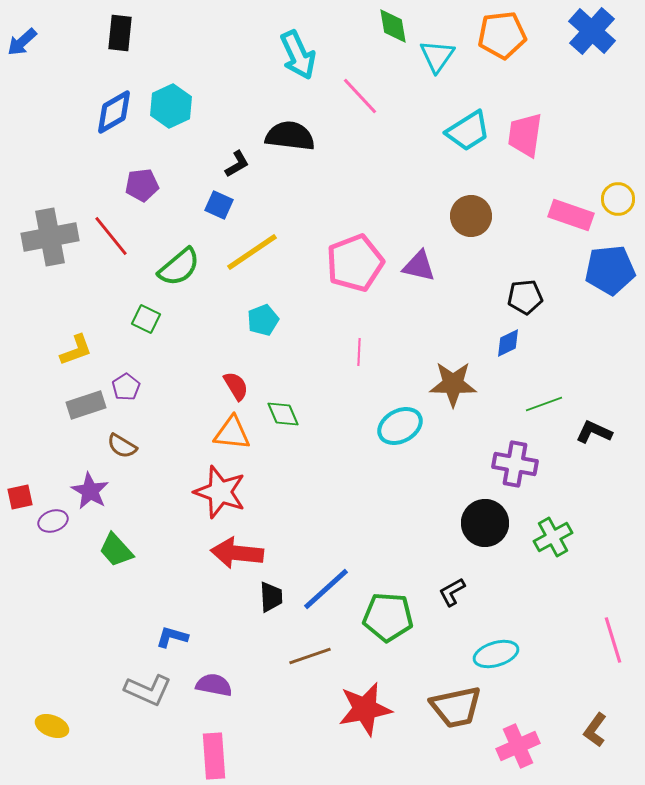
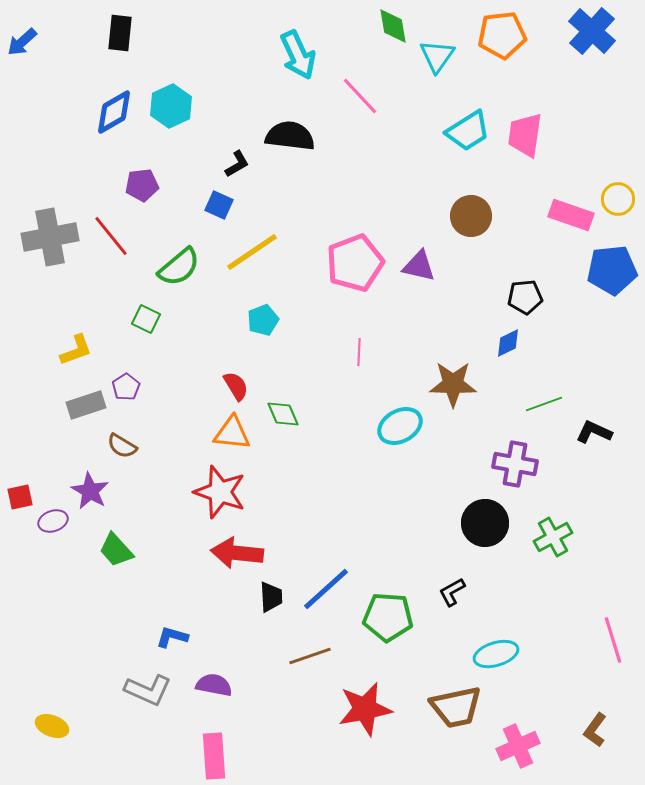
blue pentagon at (610, 270): moved 2 px right
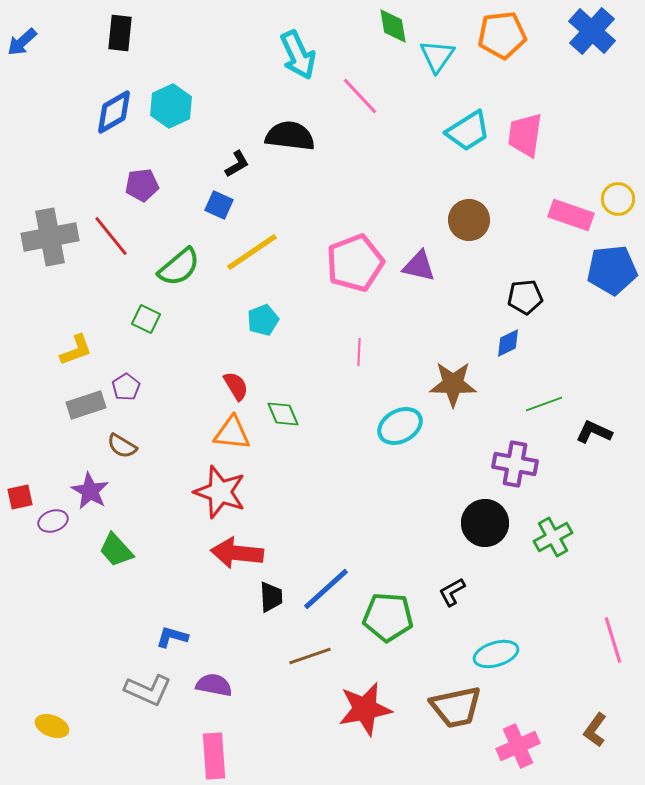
brown circle at (471, 216): moved 2 px left, 4 px down
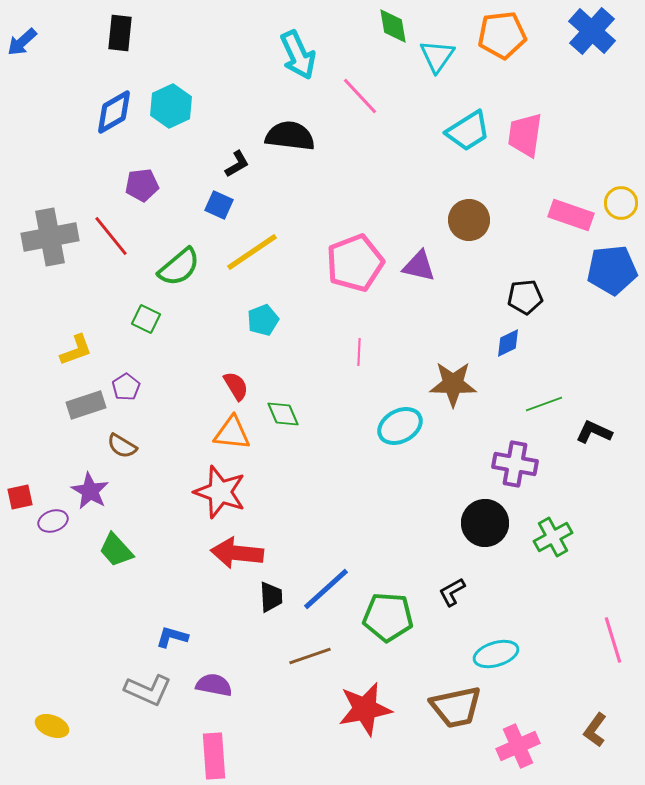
yellow circle at (618, 199): moved 3 px right, 4 px down
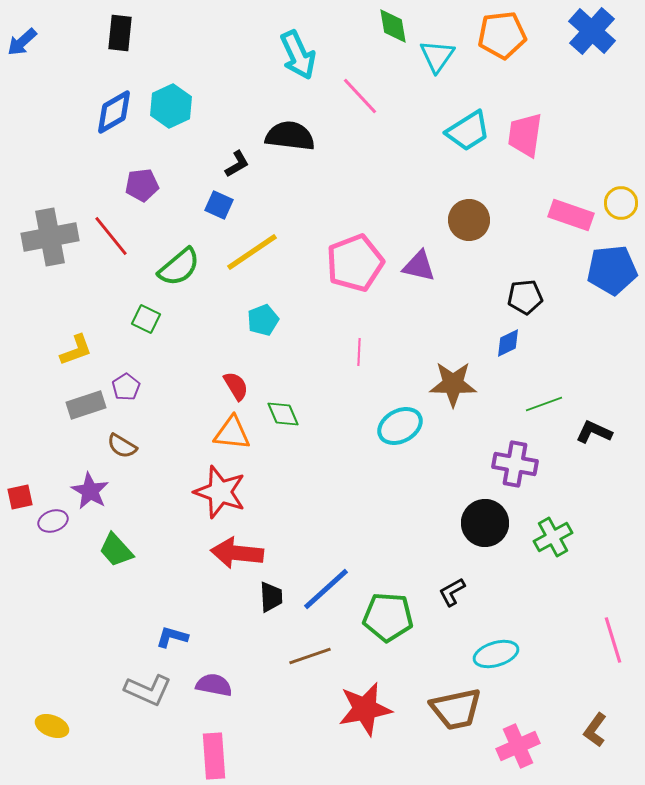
brown trapezoid at (456, 707): moved 2 px down
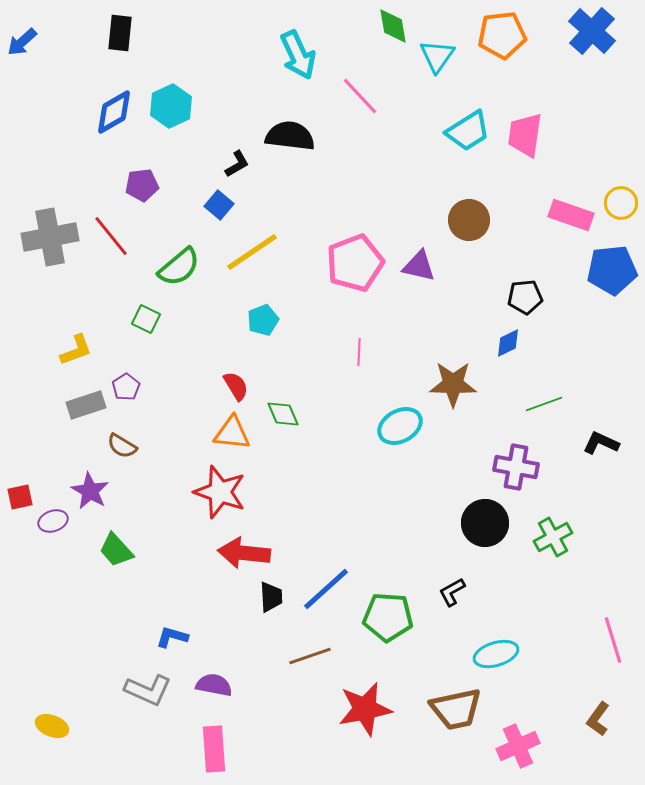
blue square at (219, 205): rotated 16 degrees clockwise
black L-shape at (594, 432): moved 7 px right, 11 px down
purple cross at (515, 464): moved 1 px right, 3 px down
red arrow at (237, 553): moved 7 px right
brown L-shape at (595, 730): moved 3 px right, 11 px up
pink rectangle at (214, 756): moved 7 px up
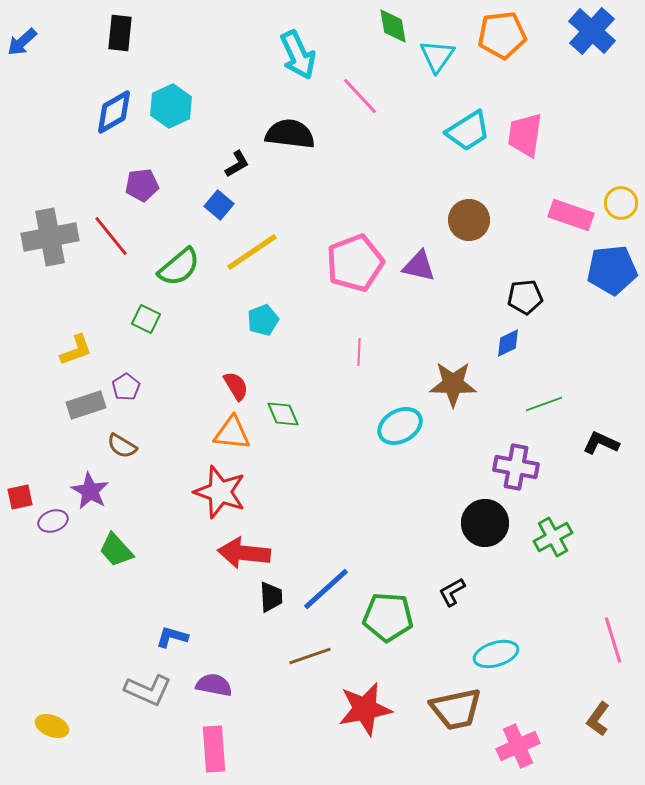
black semicircle at (290, 136): moved 2 px up
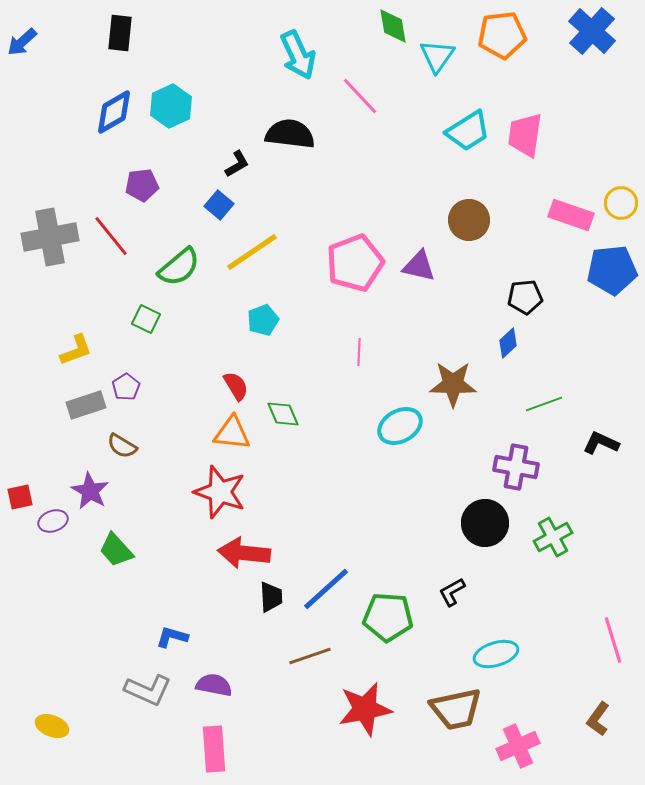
blue diamond at (508, 343): rotated 16 degrees counterclockwise
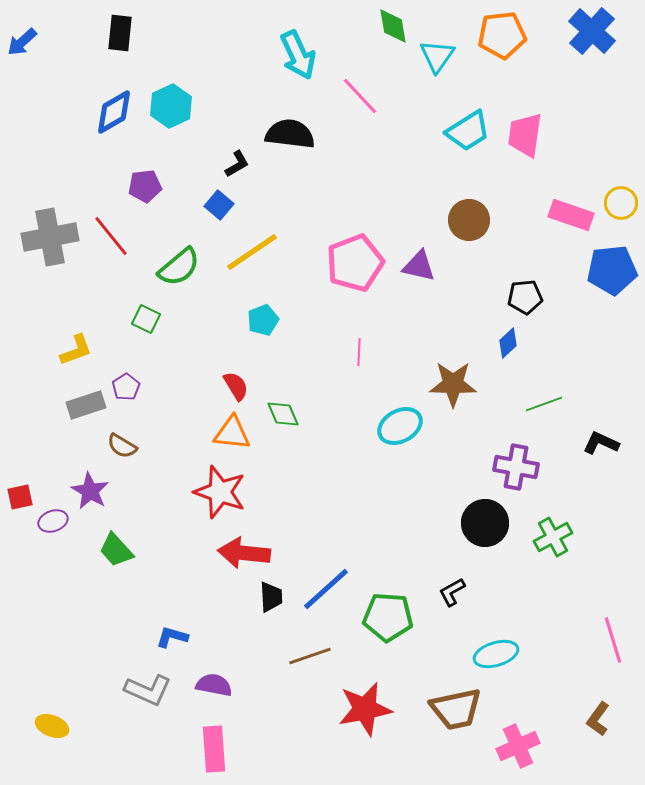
purple pentagon at (142, 185): moved 3 px right, 1 px down
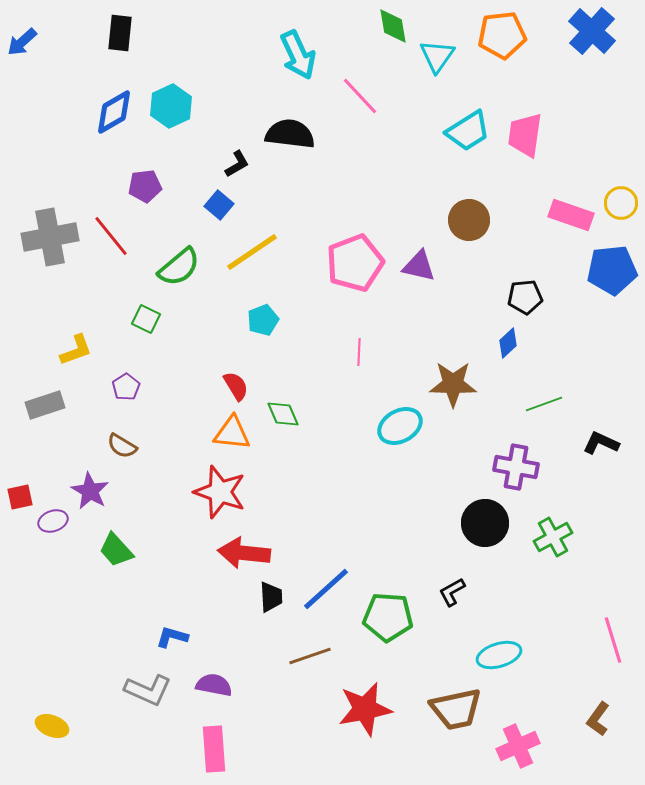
gray rectangle at (86, 405): moved 41 px left
cyan ellipse at (496, 654): moved 3 px right, 1 px down
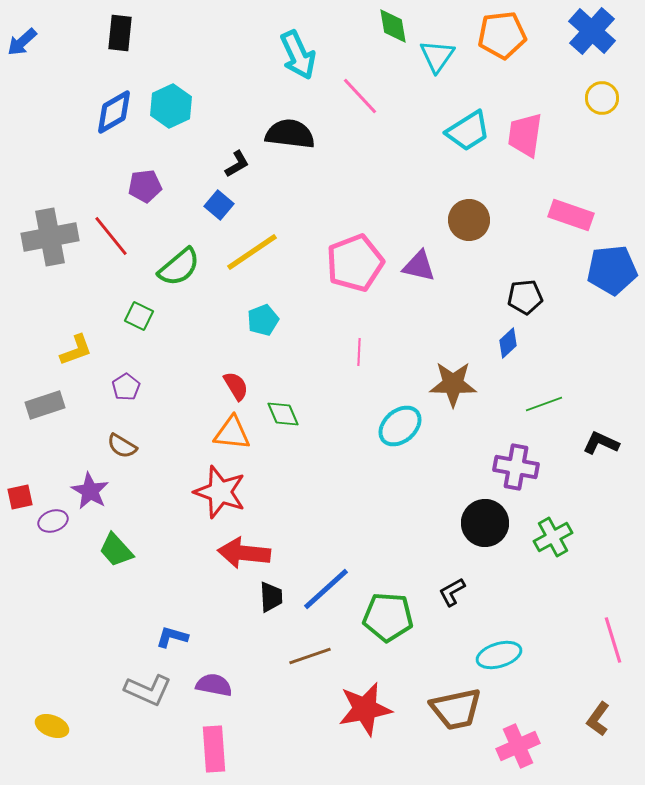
yellow circle at (621, 203): moved 19 px left, 105 px up
green square at (146, 319): moved 7 px left, 3 px up
cyan ellipse at (400, 426): rotated 12 degrees counterclockwise
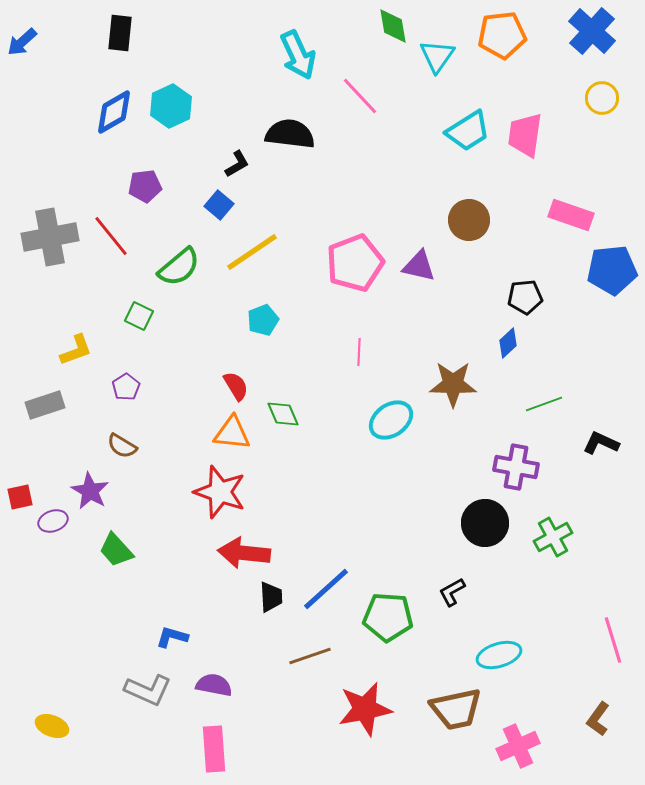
cyan ellipse at (400, 426): moved 9 px left, 6 px up; rotated 6 degrees clockwise
